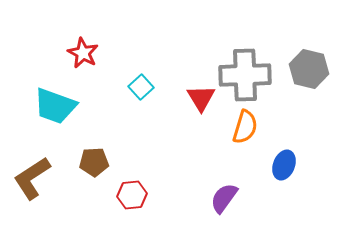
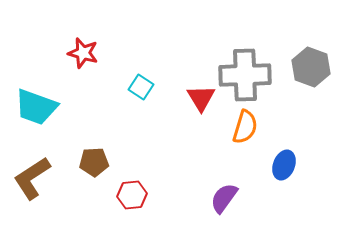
red star: rotated 12 degrees counterclockwise
gray hexagon: moved 2 px right, 2 px up; rotated 6 degrees clockwise
cyan square: rotated 15 degrees counterclockwise
cyan trapezoid: moved 19 px left, 1 px down
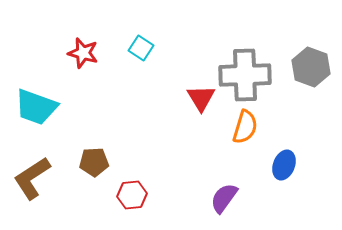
cyan square: moved 39 px up
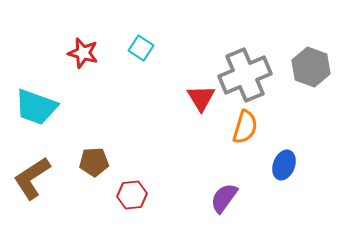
gray cross: rotated 21 degrees counterclockwise
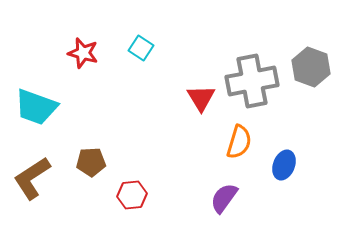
gray cross: moved 7 px right, 6 px down; rotated 12 degrees clockwise
orange semicircle: moved 6 px left, 15 px down
brown pentagon: moved 3 px left
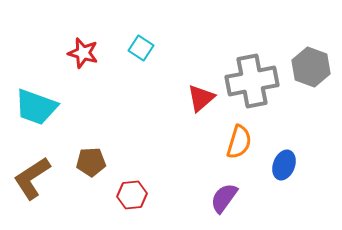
red triangle: rotated 20 degrees clockwise
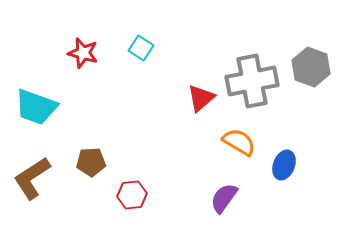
orange semicircle: rotated 76 degrees counterclockwise
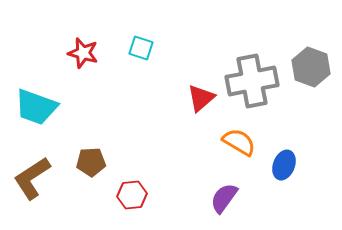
cyan square: rotated 15 degrees counterclockwise
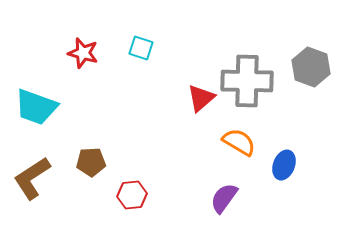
gray cross: moved 5 px left; rotated 12 degrees clockwise
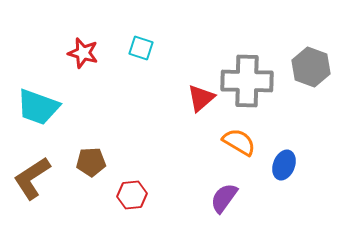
cyan trapezoid: moved 2 px right
